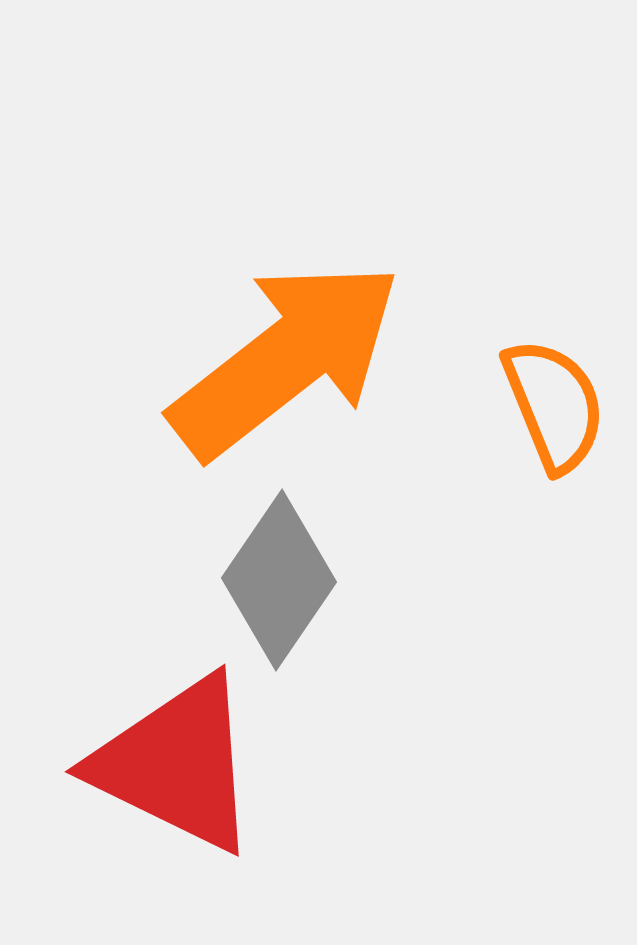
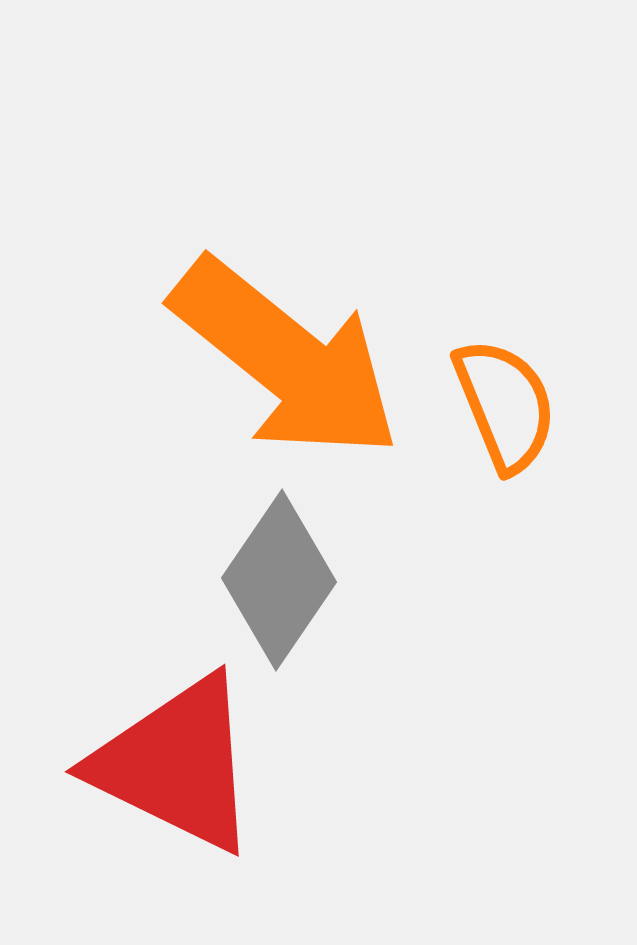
orange arrow: rotated 77 degrees clockwise
orange semicircle: moved 49 px left
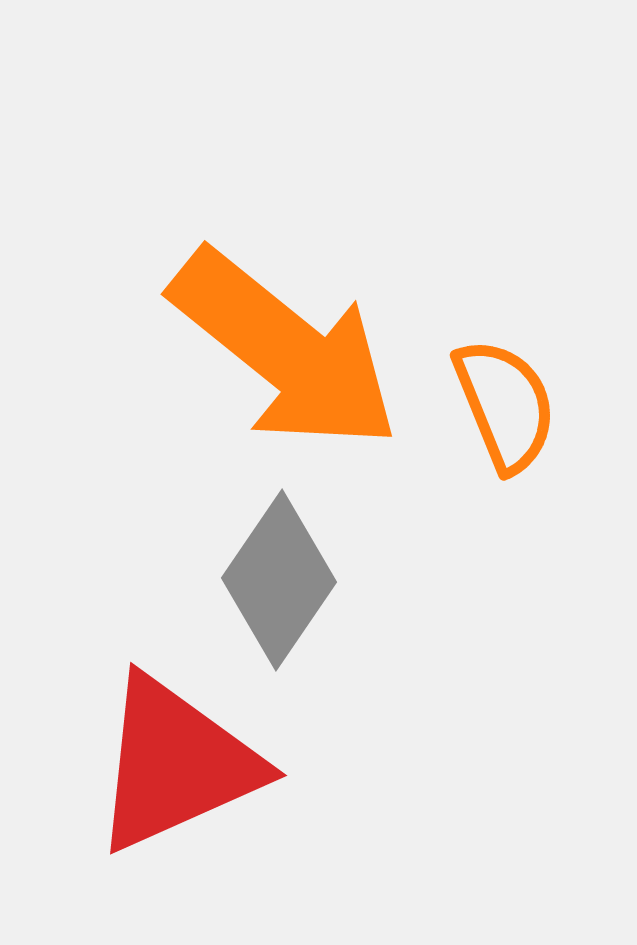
orange arrow: moved 1 px left, 9 px up
red triangle: rotated 50 degrees counterclockwise
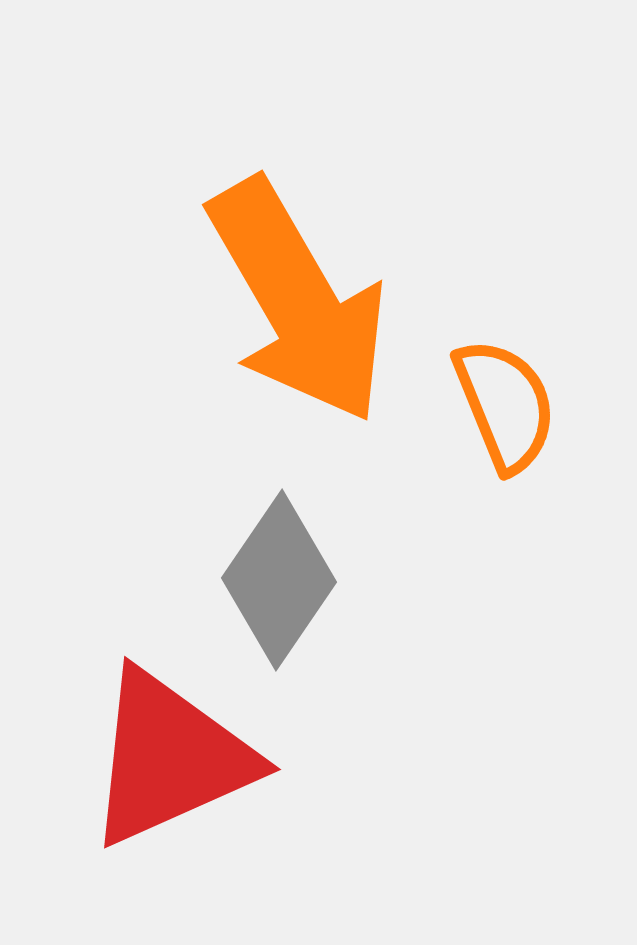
orange arrow: moved 13 px right, 49 px up; rotated 21 degrees clockwise
red triangle: moved 6 px left, 6 px up
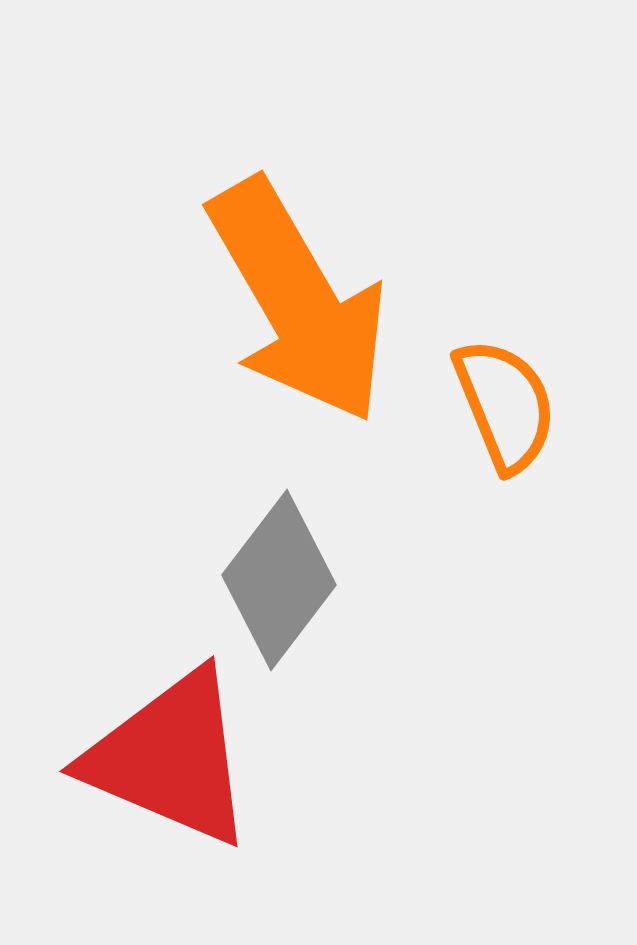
gray diamond: rotated 3 degrees clockwise
red triangle: rotated 47 degrees clockwise
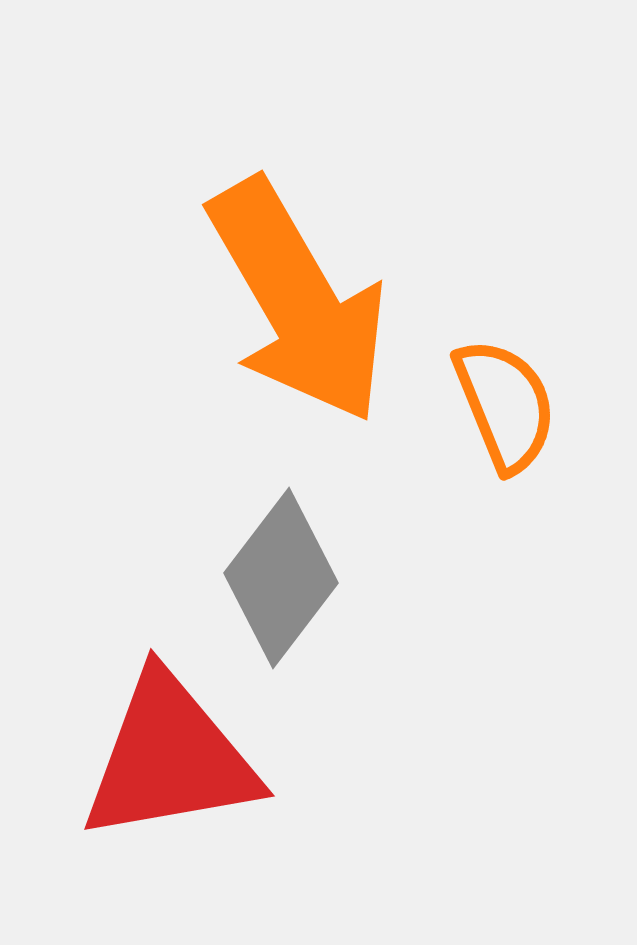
gray diamond: moved 2 px right, 2 px up
red triangle: rotated 33 degrees counterclockwise
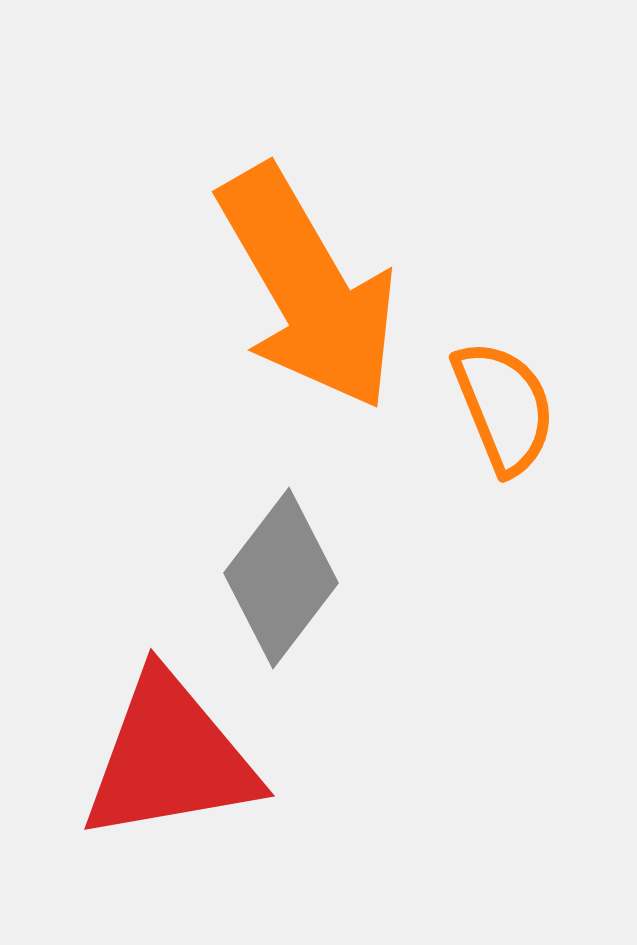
orange arrow: moved 10 px right, 13 px up
orange semicircle: moved 1 px left, 2 px down
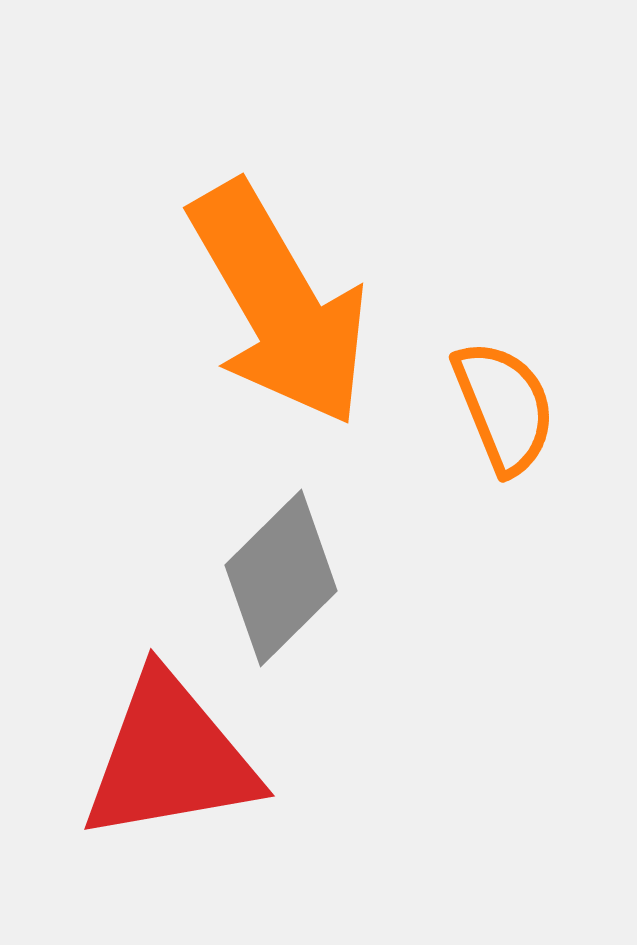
orange arrow: moved 29 px left, 16 px down
gray diamond: rotated 8 degrees clockwise
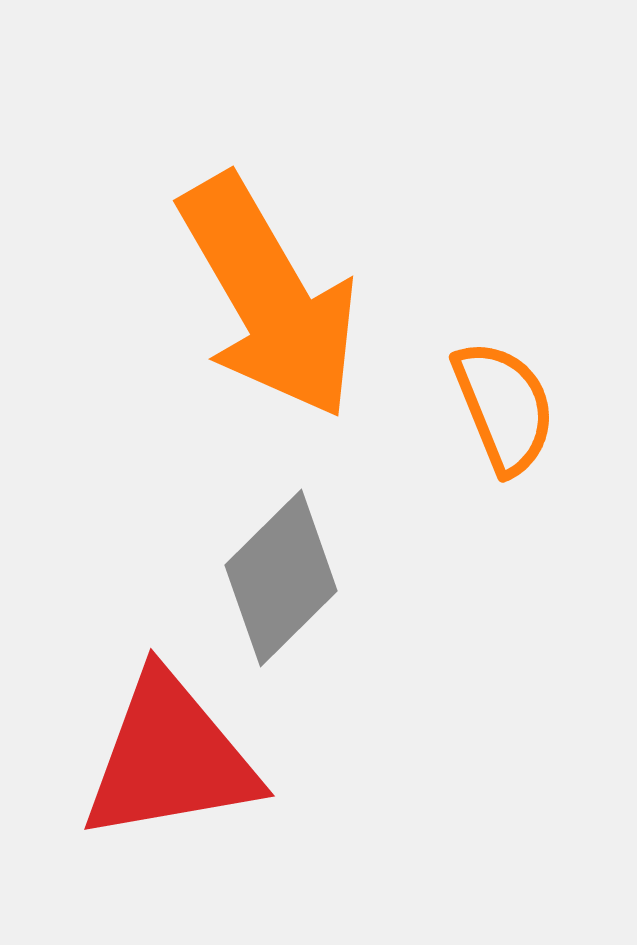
orange arrow: moved 10 px left, 7 px up
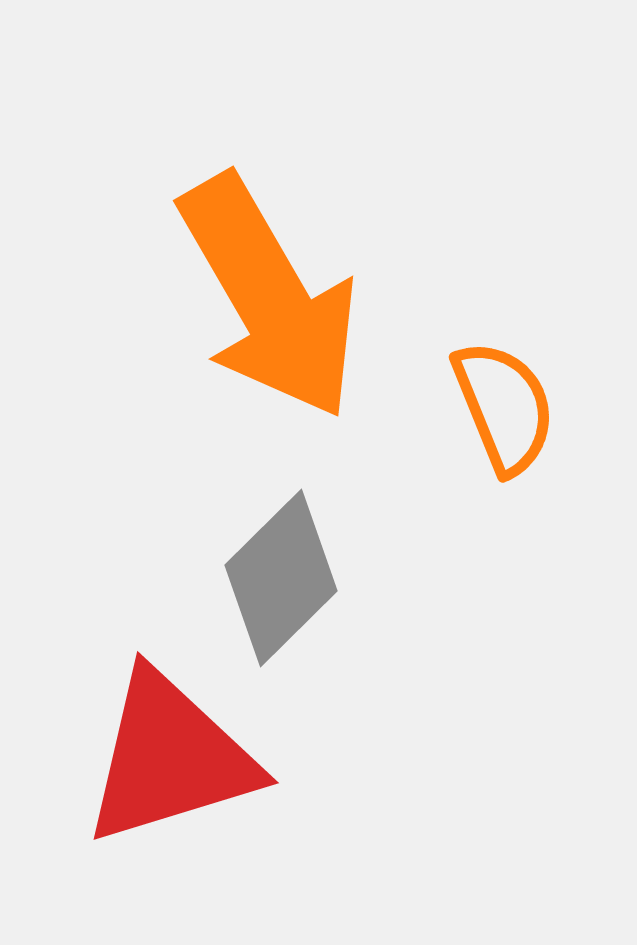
red triangle: rotated 7 degrees counterclockwise
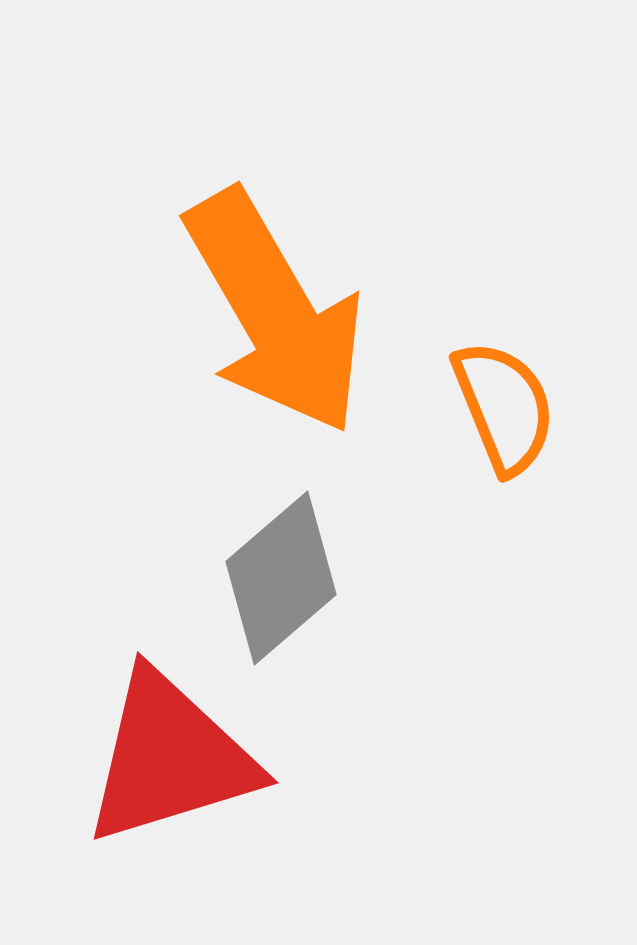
orange arrow: moved 6 px right, 15 px down
gray diamond: rotated 4 degrees clockwise
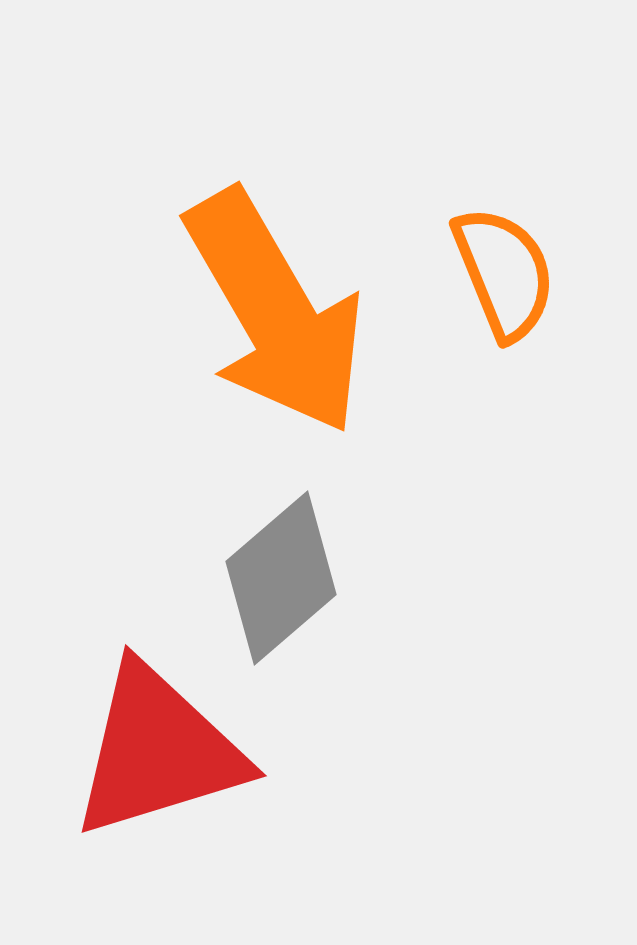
orange semicircle: moved 134 px up
red triangle: moved 12 px left, 7 px up
